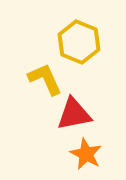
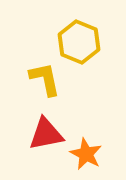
yellow L-shape: rotated 12 degrees clockwise
red triangle: moved 28 px left, 20 px down
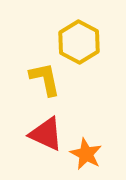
yellow hexagon: rotated 6 degrees clockwise
red triangle: rotated 36 degrees clockwise
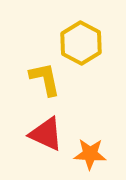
yellow hexagon: moved 2 px right, 1 px down
orange star: moved 4 px right; rotated 24 degrees counterclockwise
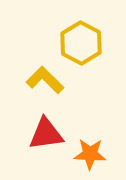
yellow L-shape: moved 1 px down; rotated 33 degrees counterclockwise
red triangle: rotated 33 degrees counterclockwise
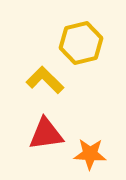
yellow hexagon: rotated 18 degrees clockwise
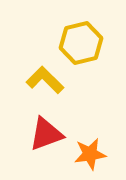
red triangle: rotated 12 degrees counterclockwise
orange star: rotated 12 degrees counterclockwise
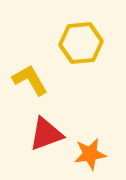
yellow hexagon: rotated 9 degrees clockwise
yellow L-shape: moved 15 px left; rotated 15 degrees clockwise
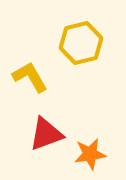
yellow hexagon: rotated 9 degrees counterclockwise
yellow L-shape: moved 3 px up
